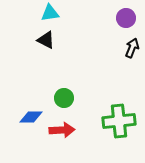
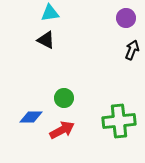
black arrow: moved 2 px down
red arrow: rotated 25 degrees counterclockwise
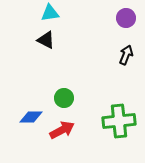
black arrow: moved 6 px left, 5 px down
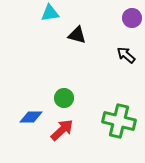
purple circle: moved 6 px right
black triangle: moved 31 px right, 5 px up; rotated 12 degrees counterclockwise
black arrow: rotated 72 degrees counterclockwise
green cross: rotated 20 degrees clockwise
red arrow: rotated 15 degrees counterclockwise
